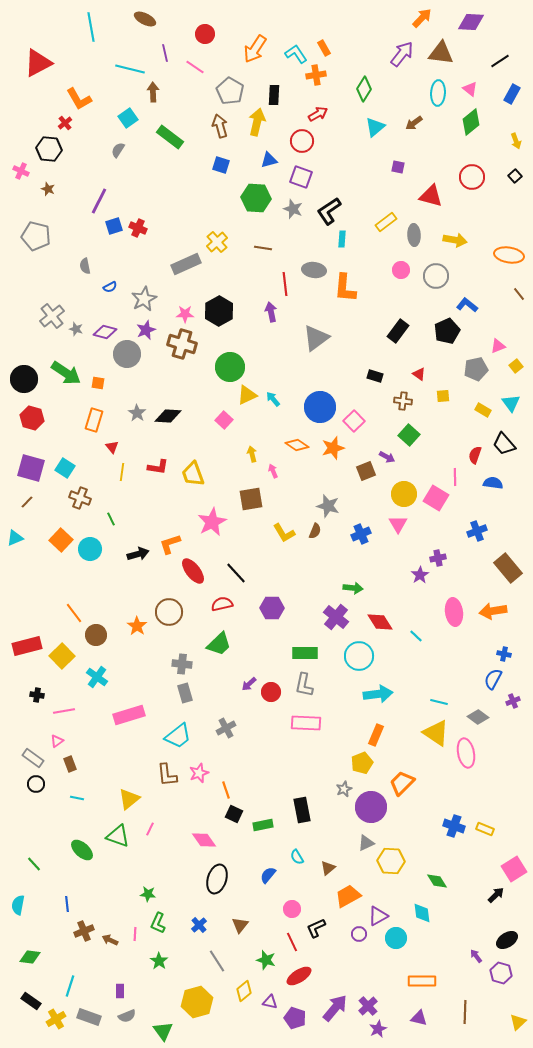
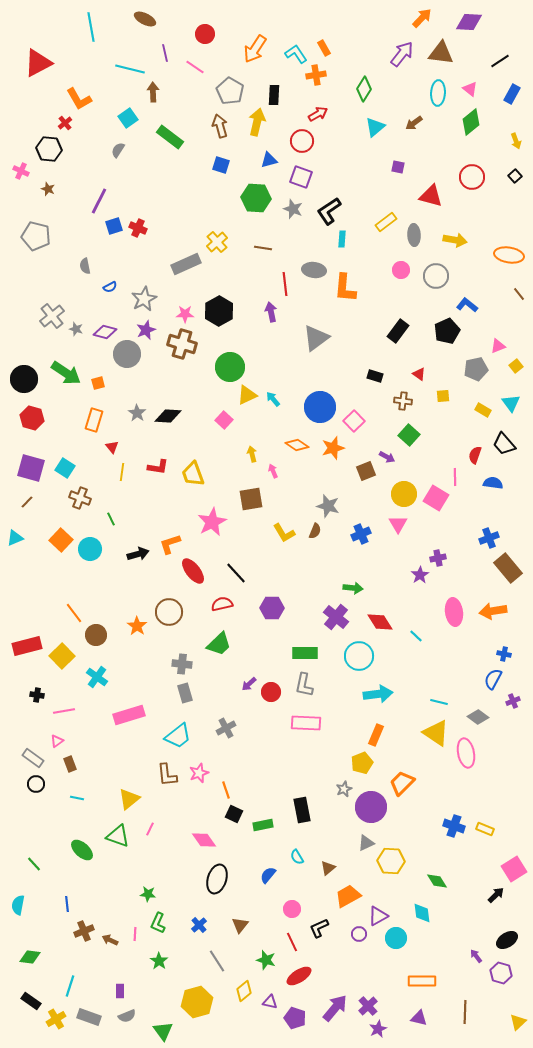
purple diamond at (471, 22): moved 2 px left
orange square at (98, 383): rotated 24 degrees counterclockwise
blue cross at (477, 531): moved 12 px right, 7 px down
black L-shape at (316, 928): moved 3 px right
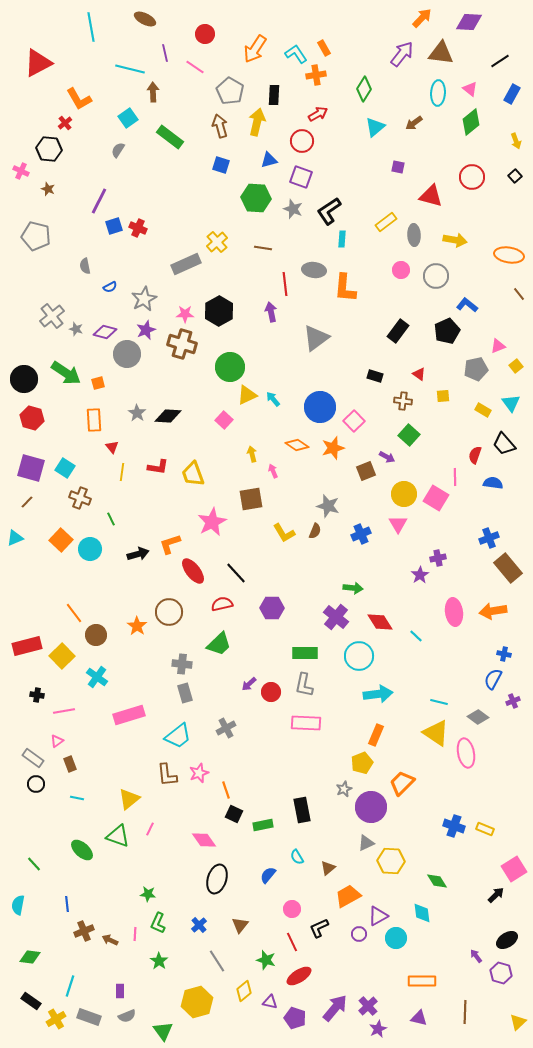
orange rectangle at (94, 420): rotated 20 degrees counterclockwise
